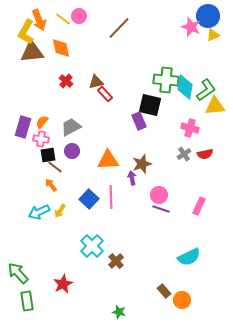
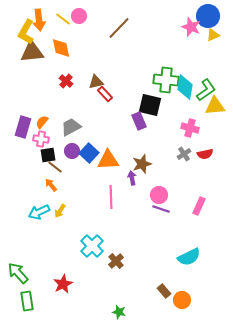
orange arrow at (39, 20): rotated 15 degrees clockwise
blue square at (89, 199): moved 46 px up
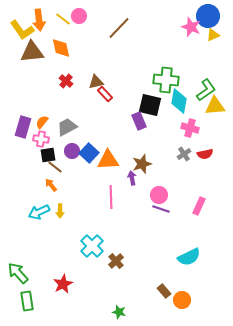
yellow L-shape at (26, 32): moved 4 px left, 2 px up; rotated 65 degrees counterclockwise
cyan diamond at (185, 87): moved 6 px left, 14 px down
gray trapezoid at (71, 127): moved 4 px left
yellow arrow at (60, 211): rotated 32 degrees counterclockwise
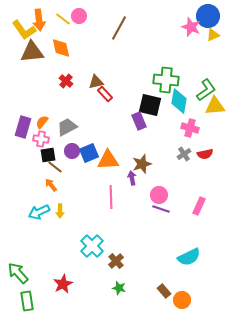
brown line at (119, 28): rotated 15 degrees counterclockwise
yellow L-shape at (22, 30): moved 2 px right
blue square at (89, 153): rotated 24 degrees clockwise
green star at (119, 312): moved 24 px up
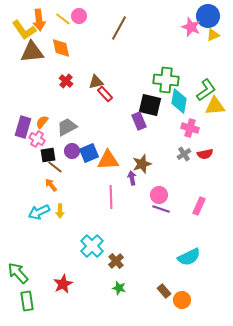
pink cross at (41, 139): moved 4 px left; rotated 21 degrees clockwise
